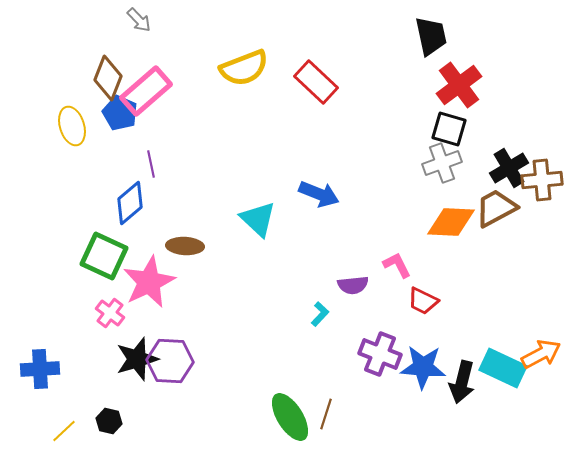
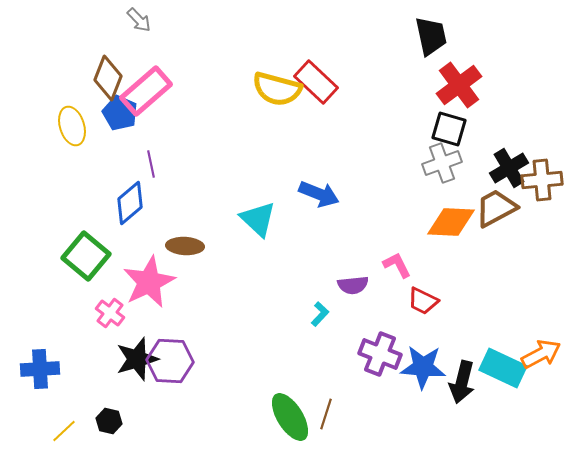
yellow semicircle: moved 33 px right, 21 px down; rotated 36 degrees clockwise
green square: moved 18 px left; rotated 15 degrees clockwise
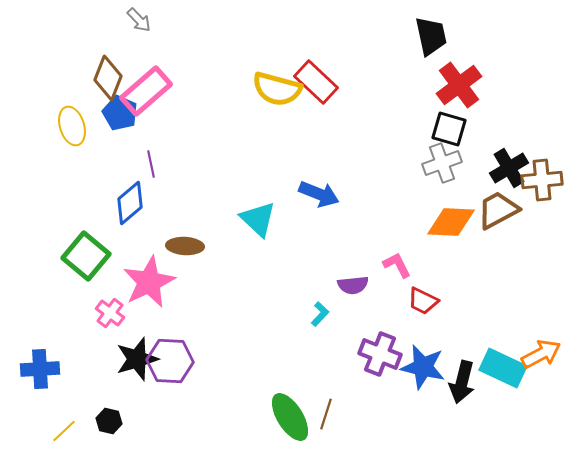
brown trapezoid: moved 2 px right, 2 px down
blue star: rotated 9 degrees clockwise
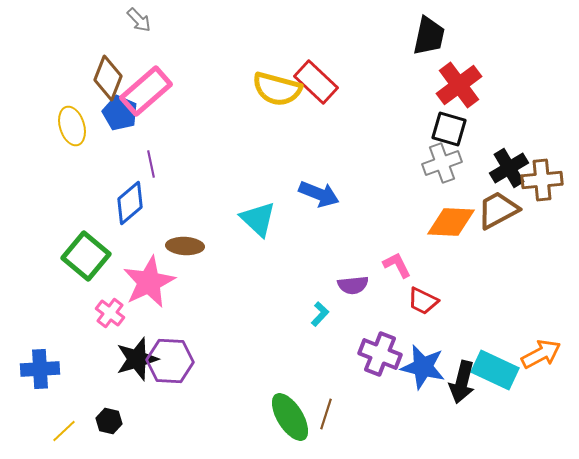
black trapezoid: moved 2 px left; rotated 24 degrees clockwise
cyan rectangle: moved 8 px left, 2 px down
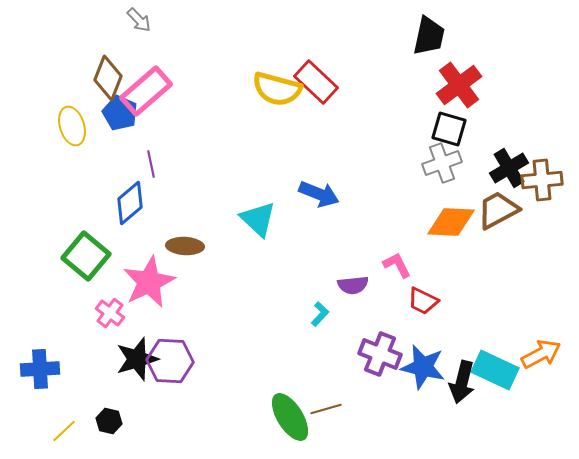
brown line: moved 5 px up; rotated 56 degrees clockwise
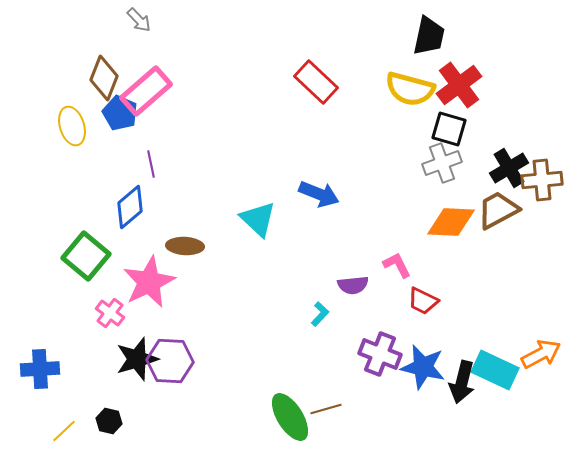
brown diamond: moved 4 px left
yellow semicircle: moved 133 px right
blue diamond: moved 4 px down
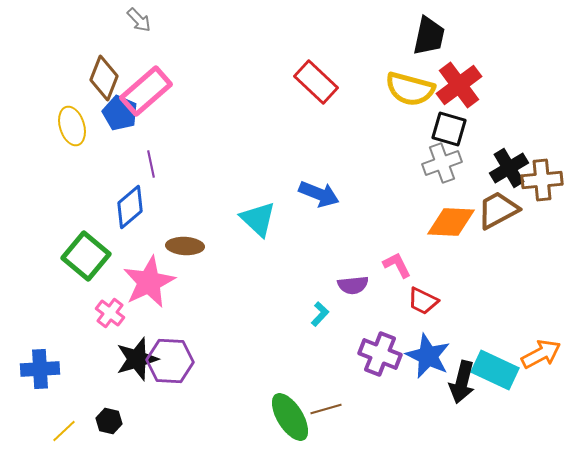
blue star: moved 5 px right, 11 px up; rotated 12 degrees clockwise
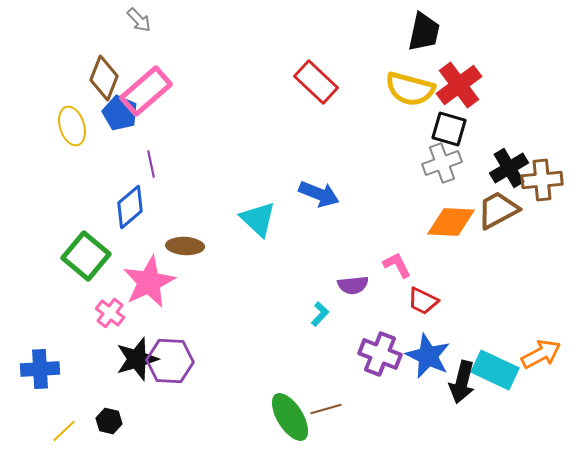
black trapezoid: moved 5 px left, 4 px up
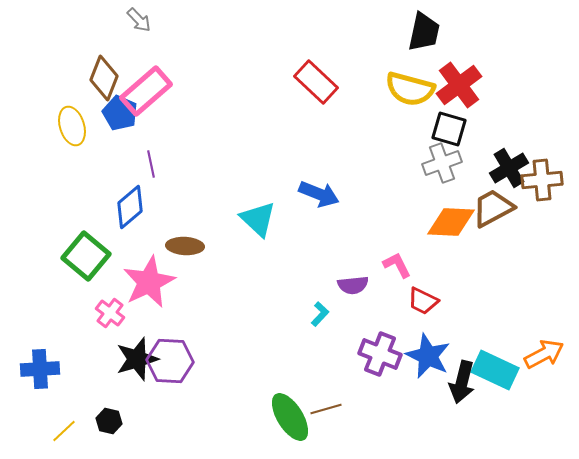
brown trapezoid: moved 5 px left, 2 px up
orange arrow: moved 3 px right
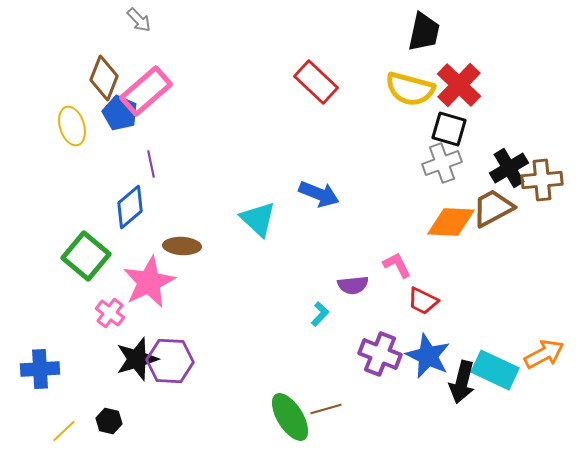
red cross: rotated 9 degrees counterclockwise
brown ellipse: moved 3 px left
